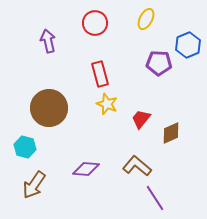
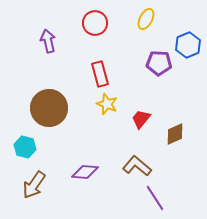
brown diamond: moved 4 px right, 1 px down
purple diamond: moved 1 px left, 3 px down
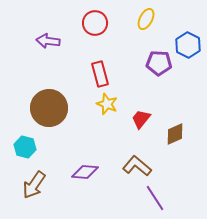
purple arrow: rotated 70 degrees counterclockwise
blue hexagon: rotated 10 degrees counterclockwise
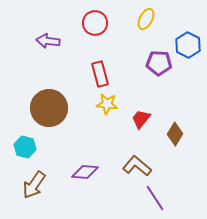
yellow star: rotated 15 degrees counterclockwise
brown diamond: rotated 35 degrees counterclockwise
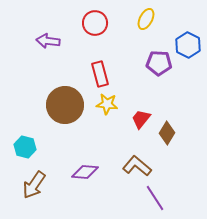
brown circle: moved 16 px right, 3 px up
brown diamond: moved 8 px left, 1 px up
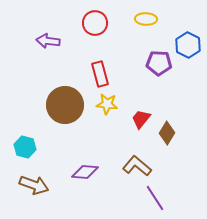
yellow ellipse: rotated 65 degrees clockwise
brown arrow: rotated 104 degrees counterclockwise
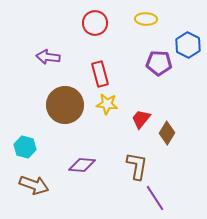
purple arrow: moved 16 px down
brown L-shape: rotated 60 degrees clockwise
purple diamond: moved 3 px left, 7 px up
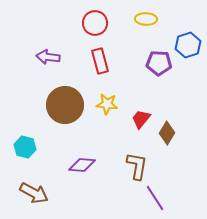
blue hexagon: rotated 15 degrees clockwise
red rectangle: moved 13 px up
brown arrow: moved 8 px down; rotated 8 degrees clockwise
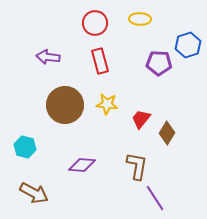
yellow ellipse: moved 6 px left
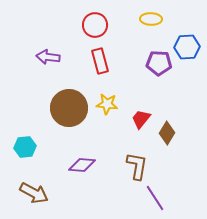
yellow ellipse: moved 11 px right
red circle: moved 2 px down
blue hexagon: moved 1 px left, 2 px down; rotated 15 degrees clockwise
brown circle: moved 4 px right, 3 px down
cyan hexagon: rotated 20 degrees counterclockwise
